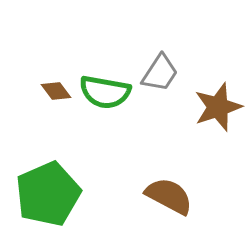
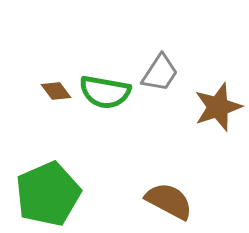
brown semicircle: moved 5 px down
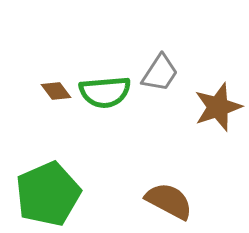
green semicircle: rotated 15 degrees counterclockwise
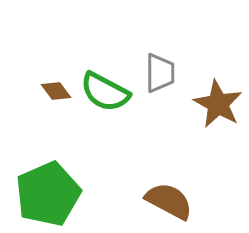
gray trapezoid: rotated 33 degrees counterclockwise
green semicircle: rotated 33 degrees clockwise
brown star: moved 3 px up; rotated 24 degrees counterclockwise
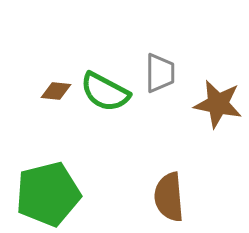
brown diamond: rotated 48 degrees counterclockwise
brown star: rotated 18 degrees counterclockwise
green pentagon: rotated 10 degrees clockwise
brown semicircle: moved 4 px up; rotated 123 degrees counterclockwise
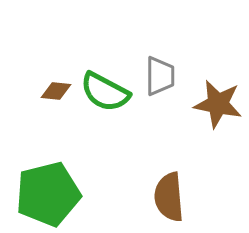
gray trapezoid: moved 3 px down
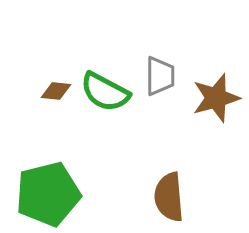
brown star: moved 2 px left, 6 px up; rotated 27 degrees counterclockwise
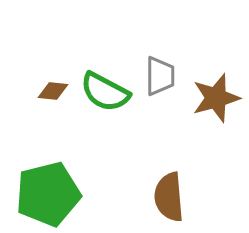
brown diamond: moved 3 px left
